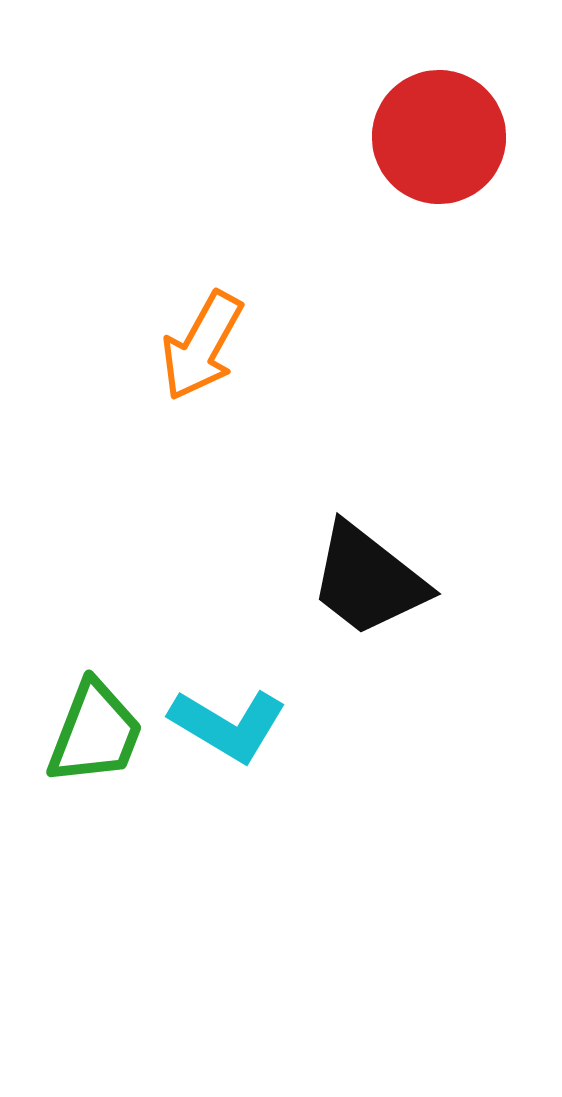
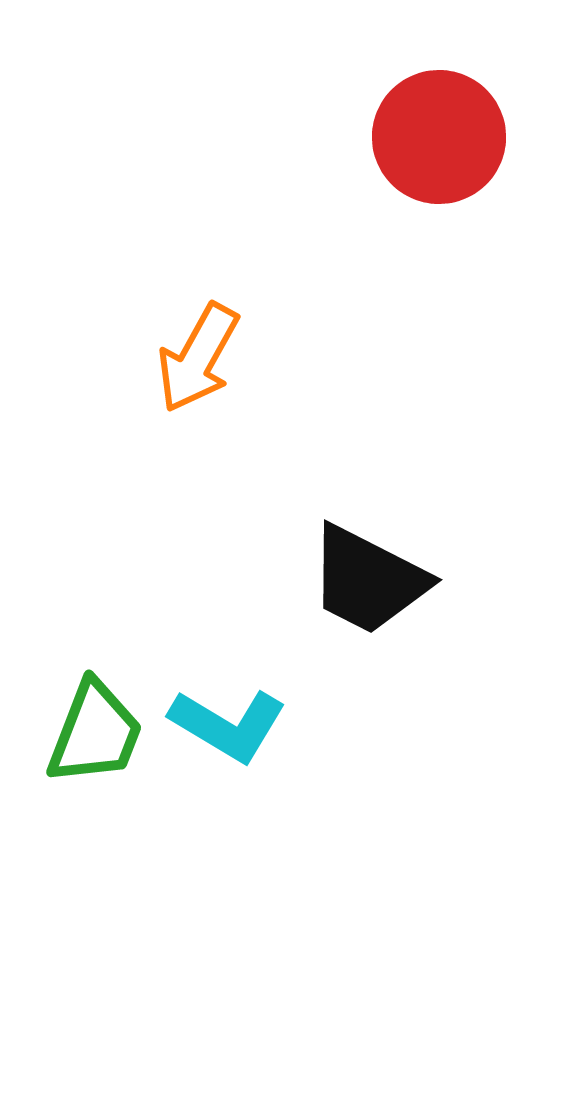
orange arrow: moved 4 px left, 12 px down
black trapezoid: rotated 11 degrees counterclockwise
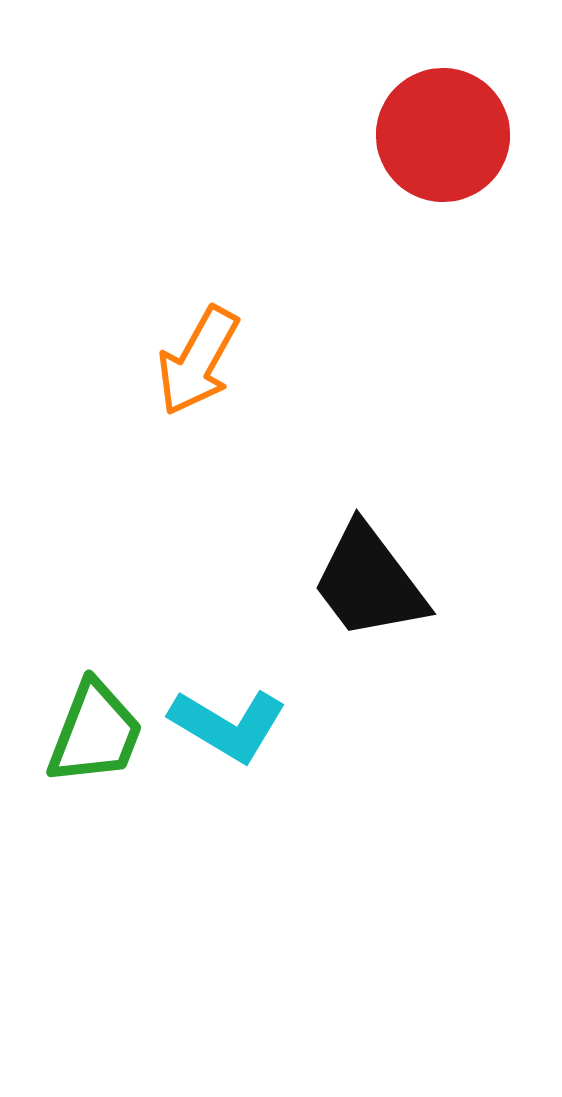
red circle: moved 4 px right, 2 px up
orange arrow: moved 3 px down
black trapezoid: moved 1 px right, 2 px down; rotated 26 degrees clockwise
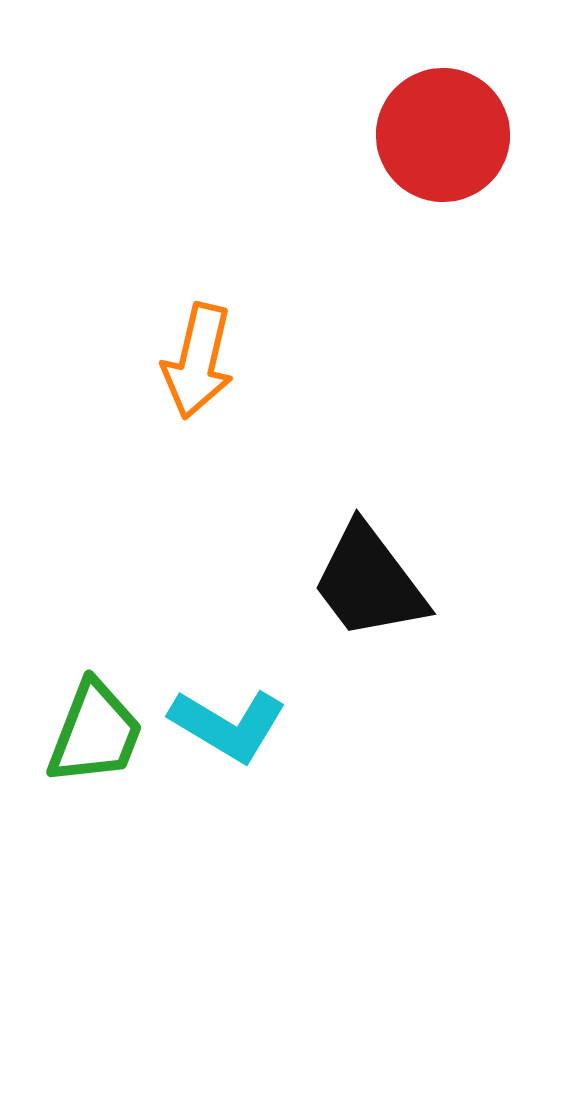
orange arrow: rotated 16 degrees counterclockwise
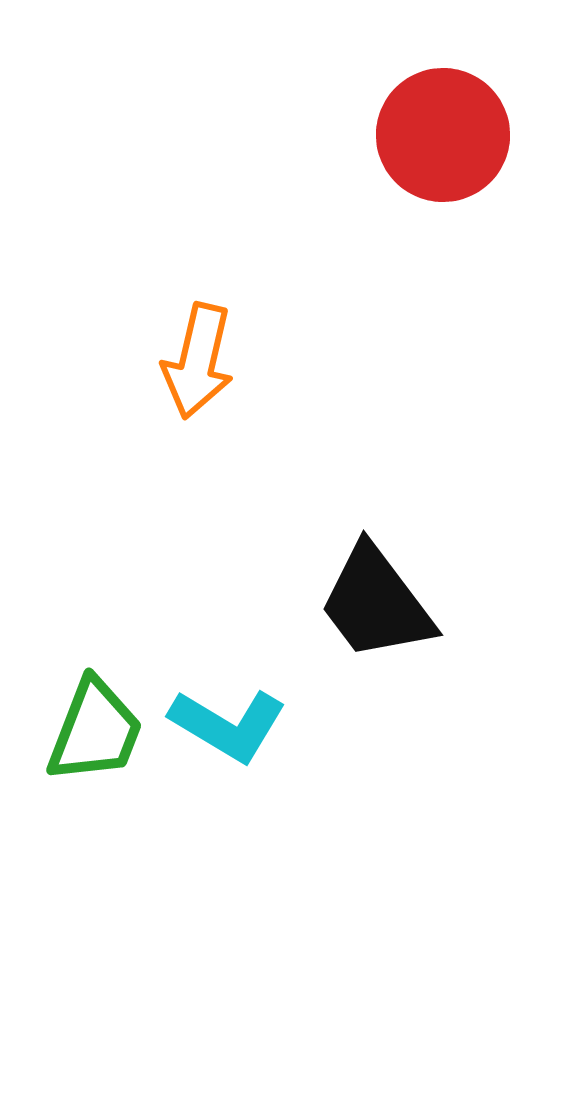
black trapezoid: moved 7 px right, 21 px down
green trapezoid: moved 2 px up
